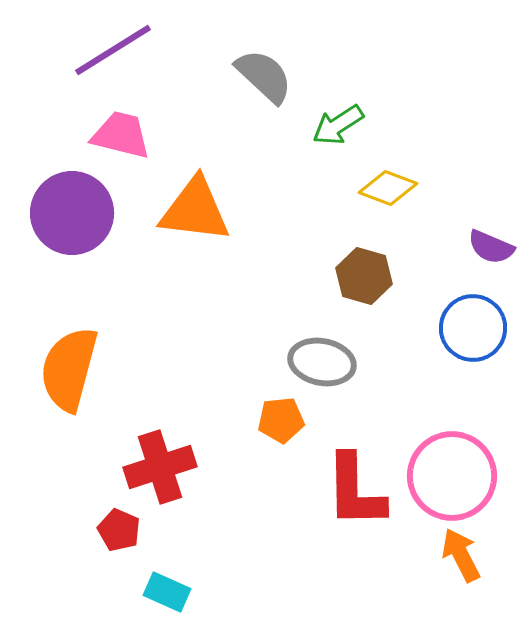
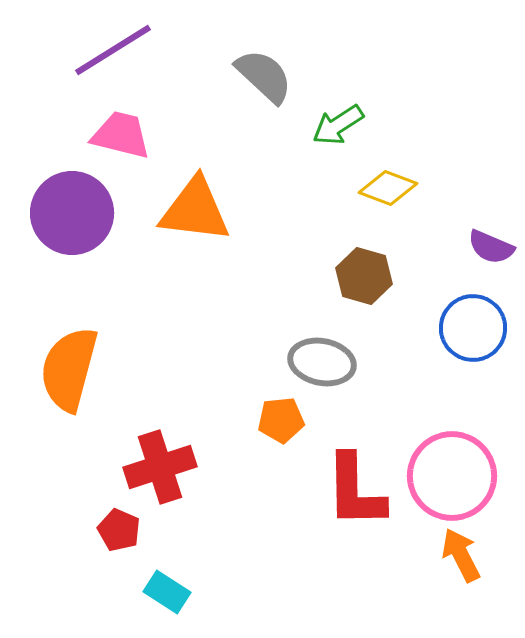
cyan rectangle: rotated 9 degrees clockwise
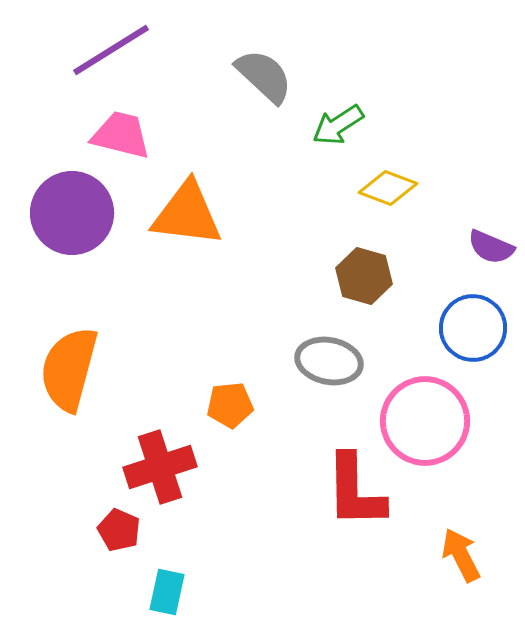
purple line: moved 2 px left
orange triangle: moved 8 px left, 4 px down
gray ellipse: moved 7 px right, 1 px up
orange pentagon: moved 51 px left, 15 px up
pink circle: moved 27 px left, 55 px up
cyan rectangle: rotated 69 degrees clockwise
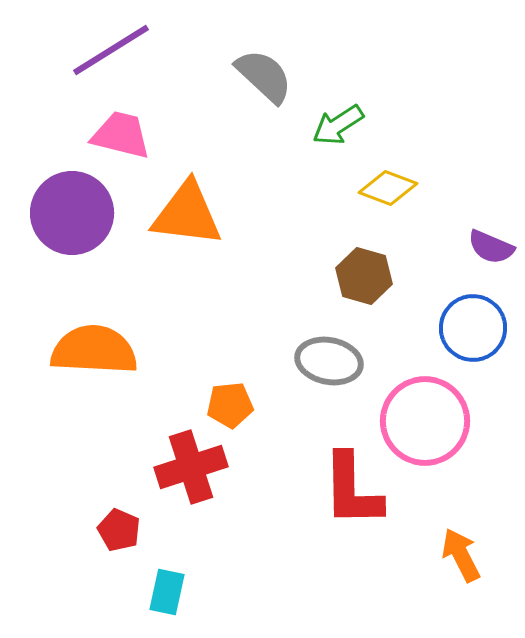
orange semicircle: moved 25 px right, 19 px up; rotated 78 degrees clockwise
red cross: moved 31 px right
red L-shape: moved 3 px left, 1 px up
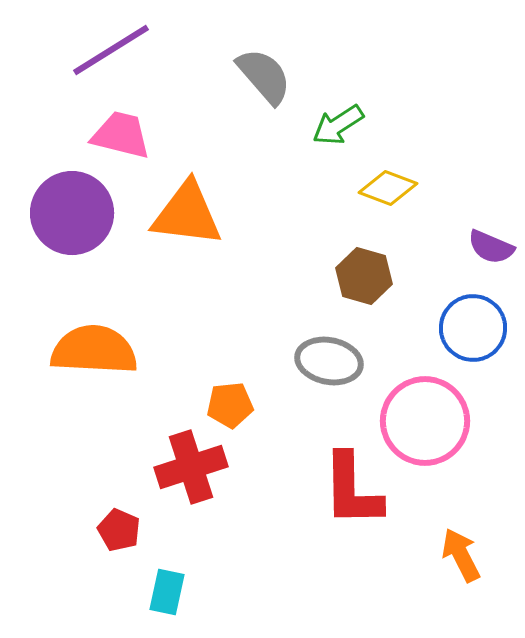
gray semicircle: rotated 6 degrees clockwise
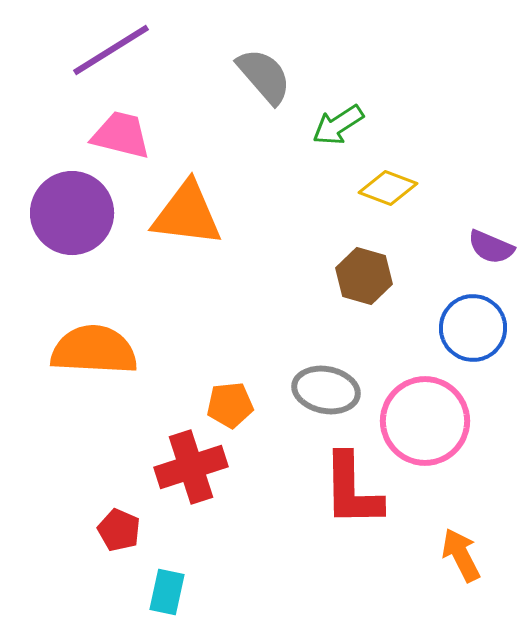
gray ellipse: moved 3 px left, 29 px down
